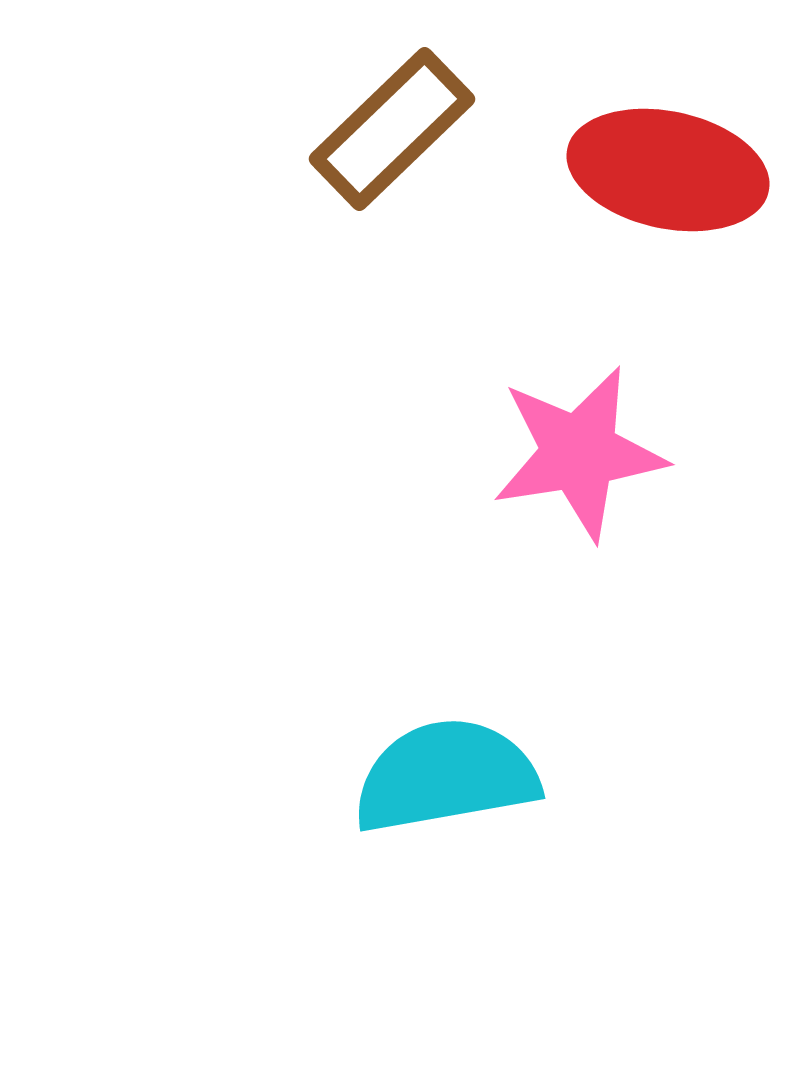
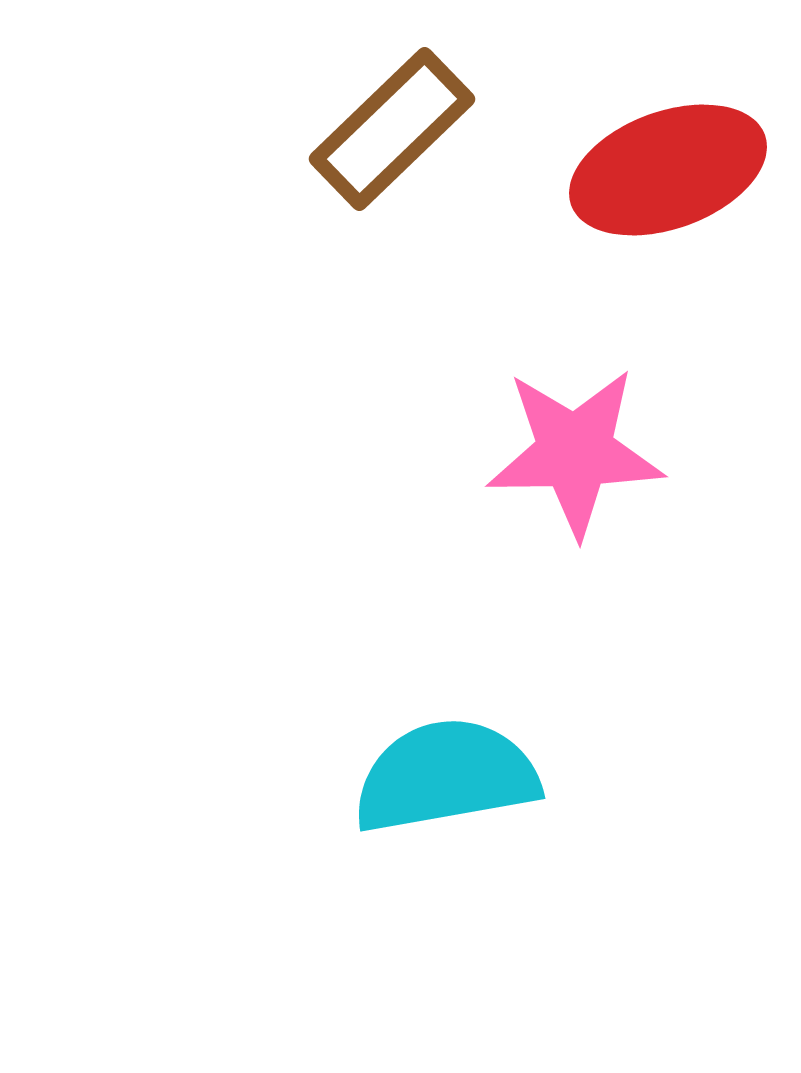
red ellipse: rotated 32 degrees counterclockwise
pink star: moved 4 px left, 1 px up; rotated 8 degrees clockwise
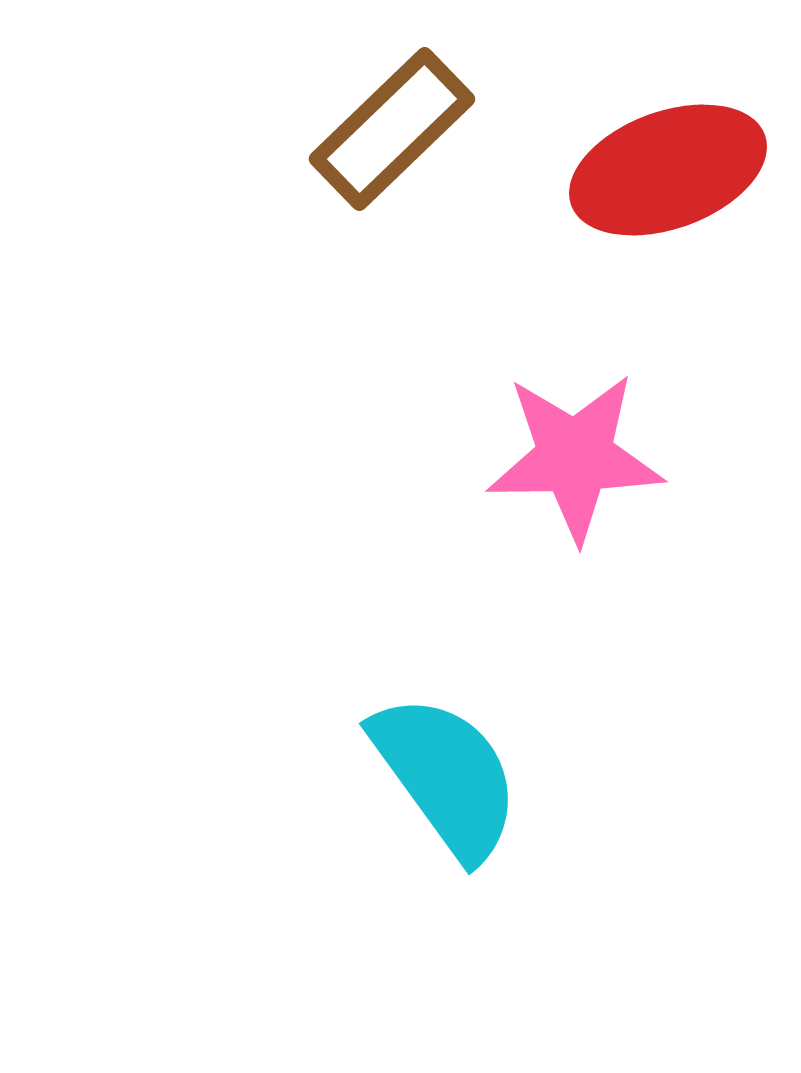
pink star: moved 5 px down
cyan semicircle: rotated 64 degrees clockwise
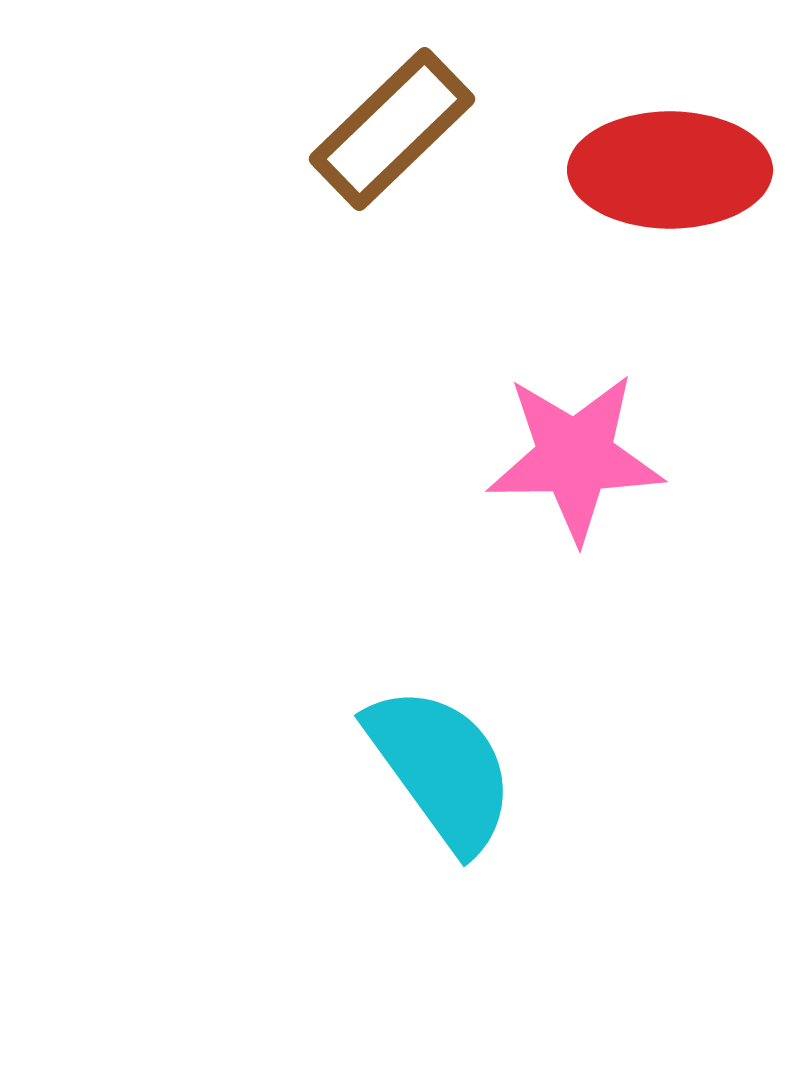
red ellipse: moved 2 px right; rotated 20 degrees clockwise
cyan semicircle: moved 5 px left, 8 px up
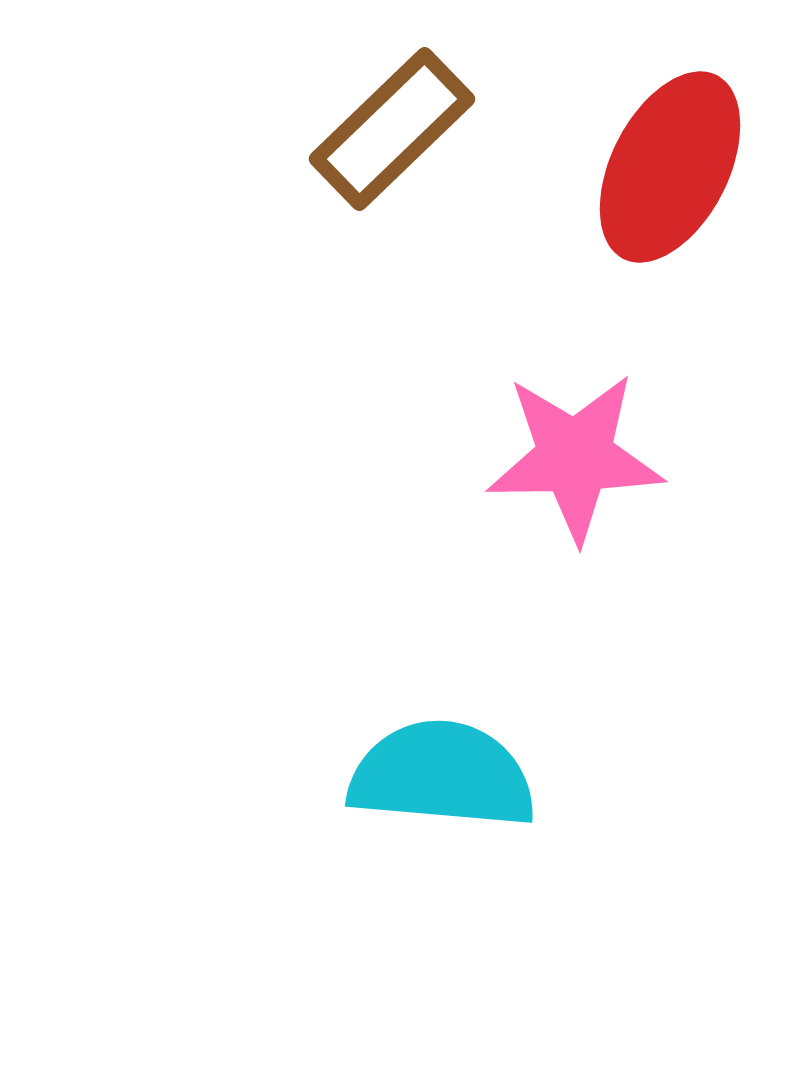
red ellipse: moved 3 px up; rotated 63 degrees counterclockwise
cyan semicircle: moved 1 px right, 7 px down; rotated 49 degrees counterclockwise
